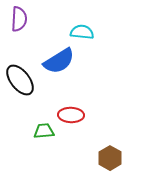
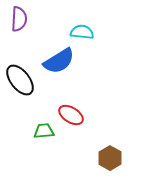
red ellipse: rotated 30 degrees clockwise
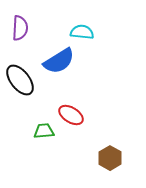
purple semicircle: moved 1 px right, 9 px down
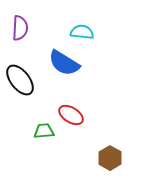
blue semicircle: moved 5 px right, 2 px down; rotated 64 degrees clockwise
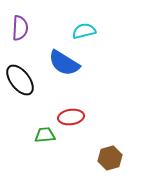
cyan semicircle: moved 2 px right, 1 px up; rotated 20 degrees counterclockwise
red ellipse: moved 2 px down; rotated 40 degrees counterclockwise
green trapezoid: moved 1 px right, 4 px down
brown hexagon: rotated 15 degrees clockwise
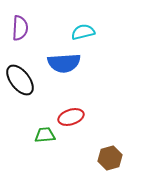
cyan semicircle: moved 1 px left, 1 px down
blue semicircle: rotated 36 degrees counterclockwise
red ellipse: rotated 10 degrees counterclockwise
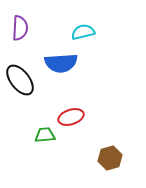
blue semicircle: moved 3 px left
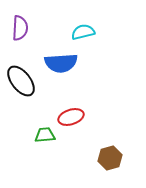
black ellipse: moved 1 px right, 1 px down
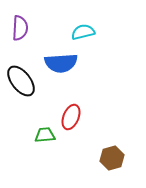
red ellipse: rotated 50 degrees counterclockwise
brown hexagon: moved 2 px right
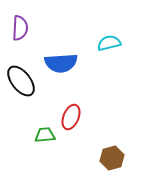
cyan semicircle: moved 26 px right, 11 px down
